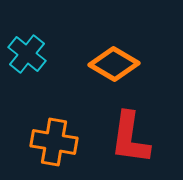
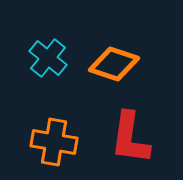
cyan cross: moved 21 px right, 4 px down
orange diamond: rotated 12 degrees counterclockwise
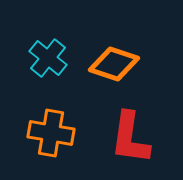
orange cross: moved 3 px left, 9 px up
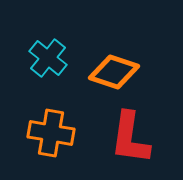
orange diamond: moved 8 px down
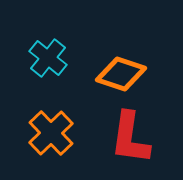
orange diamond: moved 7 px right, 2 px down
orange cross: rotated 36 degrees clockwise
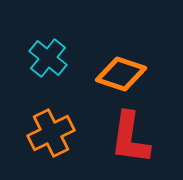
orange cross: rotated 18 degrees clockwise
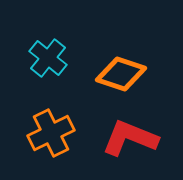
red L-shape: rotated 104 degrees clockwise
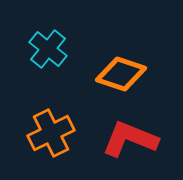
cyan cross: moved 9 px up
red L-shape: moved 1 px down
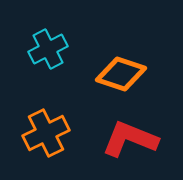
cyan cross: rotated 24 degrees clockwise
orange cross: moved 5 px left
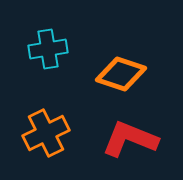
cyan cross: rotated 18 degrees clockwise
